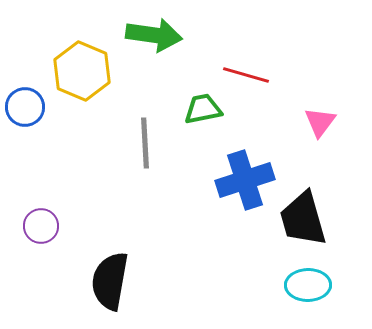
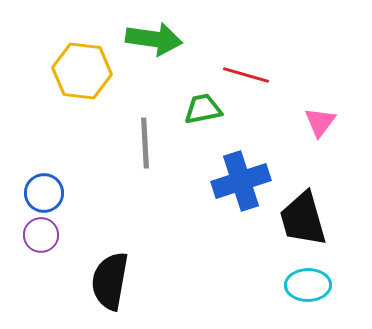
green arrow: moved 4 px down
yellow hexagon: rotated 16 degrees counterclockwise
blue circle: moved 19 px right, 86 px down
blue cross: moved 4 px left, 1 px down
purple circle: moved 9 px down
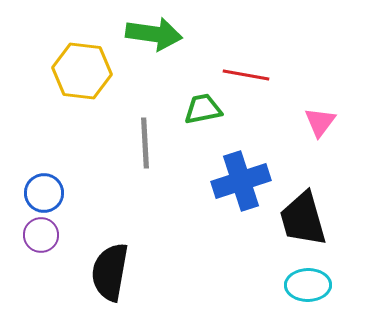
green arrow: moved 5 px up
red line: rotated 6 degrees counterclockwise
black semicircle: moved 9 px up
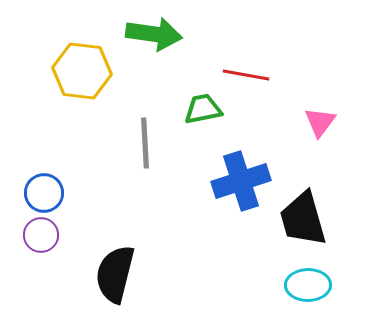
black semicircle: moved 5 px right, 2 px down; rotated 4 degrees clockwise
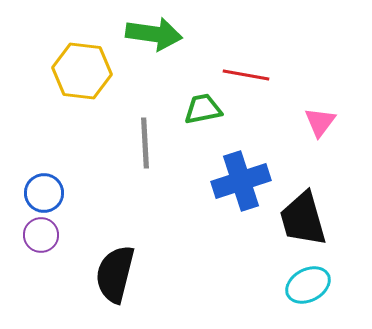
cyan ellipse: rotated 27 degrees counterclockwise
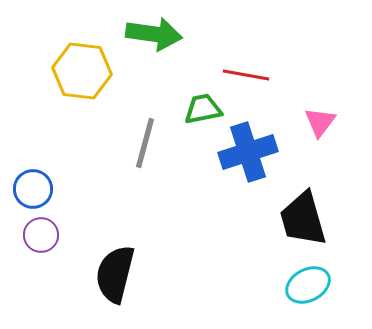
gray line: rotated 18 degrees clockwise
blue cross: moved 7 px right, 29 px up
blue circle: moved 11 px left, 4 px up
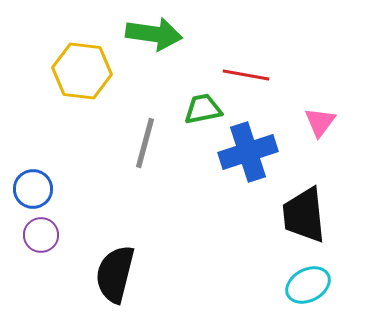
black trapezoid: moved 1 px right, 4 px up; rotated 10 degrees clockwise
